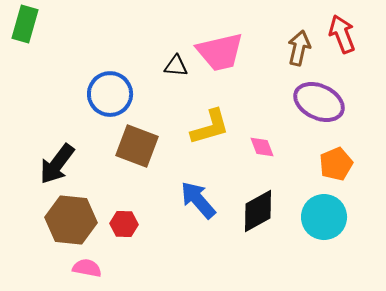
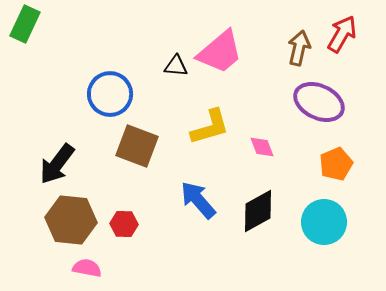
green rectangle: rotated 9 degrees clockwise
red arrow: rotated 51 degrees clockwise
pink trapezoid: rotated 27 degrees counterclockwise
cyan circle: moved 5 px down
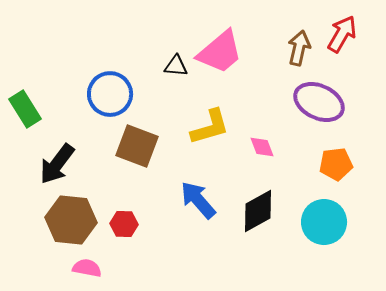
green rectangle: moved 85 px down; rotated 57 degrees counterclockwise
orange pentagon: rotated 16 degrees clockwise
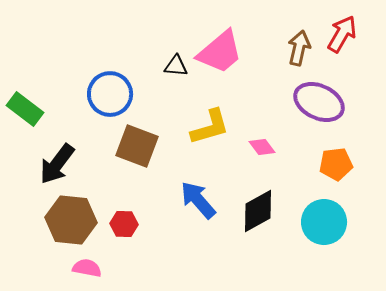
green rectangle: rotated 21 degrees counterclockwise
pink diamond: rotated 16 degrees counterclockwise
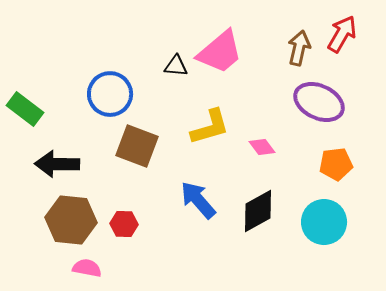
black arrow: rotated 54 degrees clockwise
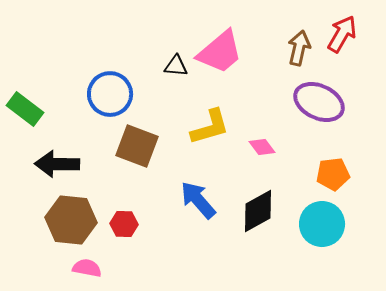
orange pentagon: moved 3 px left, 10 px down
cyan circle: moved 2 px left, 2 px down
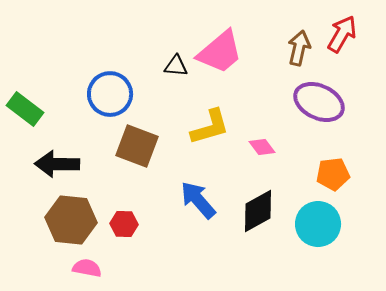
cyan circle: moved 4 px left
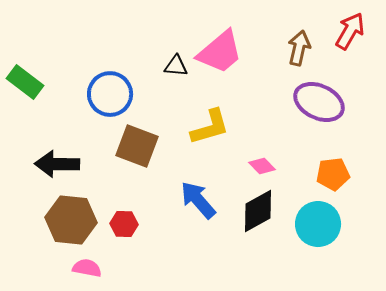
red arrow: moved 8 px right, 3 px up
green rectangle: moved 27 px up
pink diamond: moved 19 px down; rotated 8 degrees counterclockwise
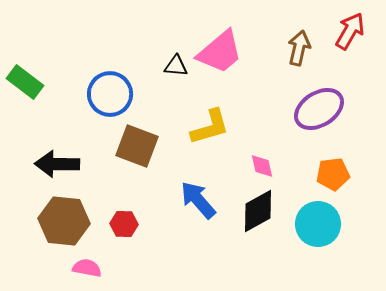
purple ellipse: moved 7 px down; rotated 57 degrees counterclockwise
pink diamond: rotated 32 degrees clockwise
brown hexagon: moved 7 px left, 1 px down
